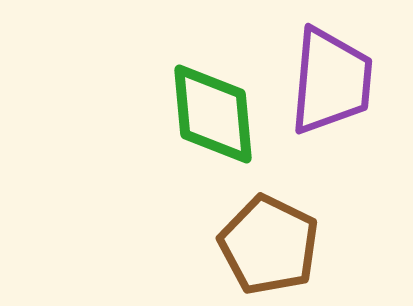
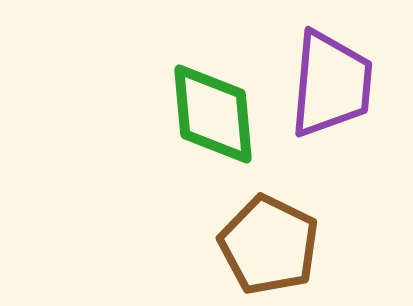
purple trapezoid: moved 3 px down
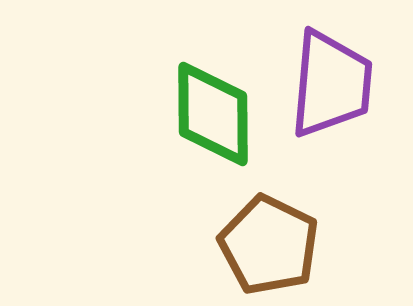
green diamond: rotated 5 degrees clockwise
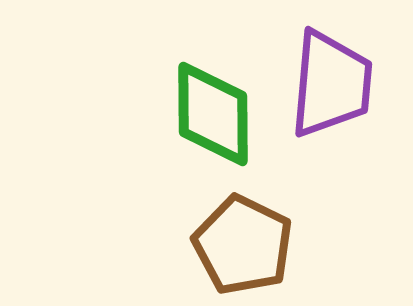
brown pentagon: moved 26 px left
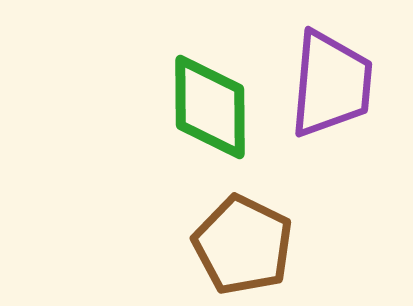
green diamond: moved 3 px left, 7 px up
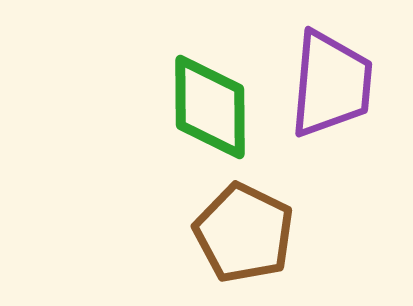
brown pentagon: moved 1 px right, 12 px up
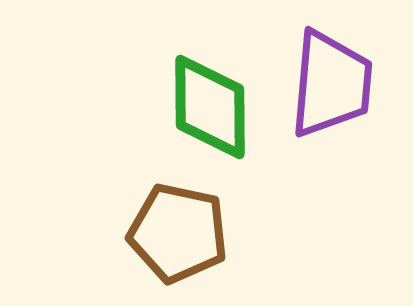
brown pentagon: moved 66 px left; rotated 14 degrees counterclockwise
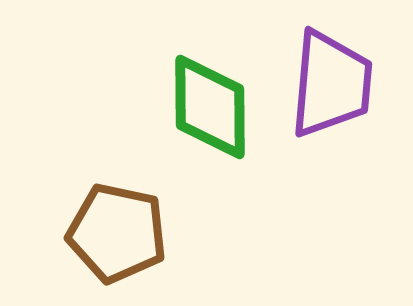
brown pentagon: moved 61 px left
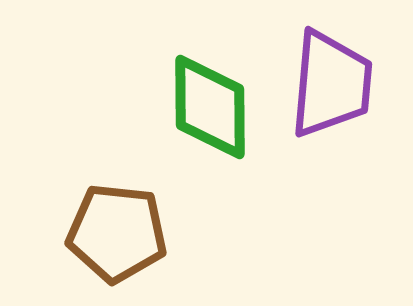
brown pentagon: rotated 6 degrees counterclockwise
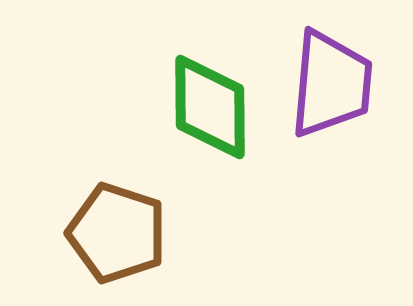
brown pentagon: rotated 12 degrees clockwise
